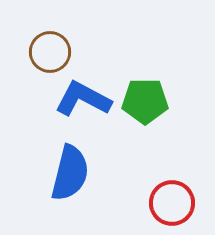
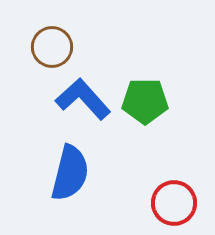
brown circle: moved 2 px right, 5 px up
blue L-shape: rotated 20 degrees clockwise
red circle: moved 2 px right
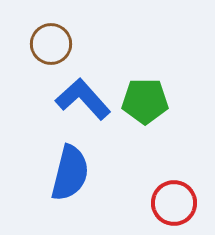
brown circle: moved 1 px left, 3 px up
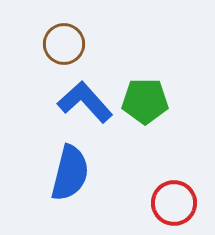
brown circle: moved 13 px right
blue L-shape: moved 2 px right, 3 px down
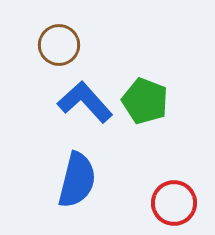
brown circle: moved 5 px left, 1 px down
green pentagon: rotated 21 degrees clockwise
blue semicircle: moved 7 px right, 7 px down
